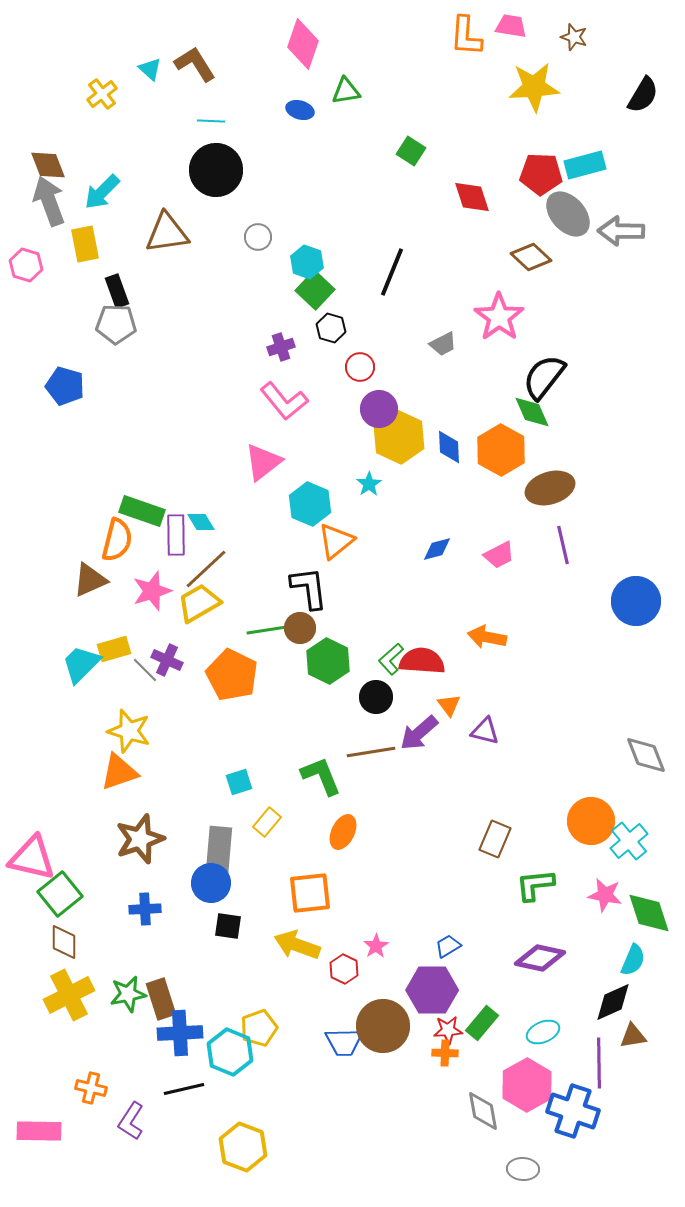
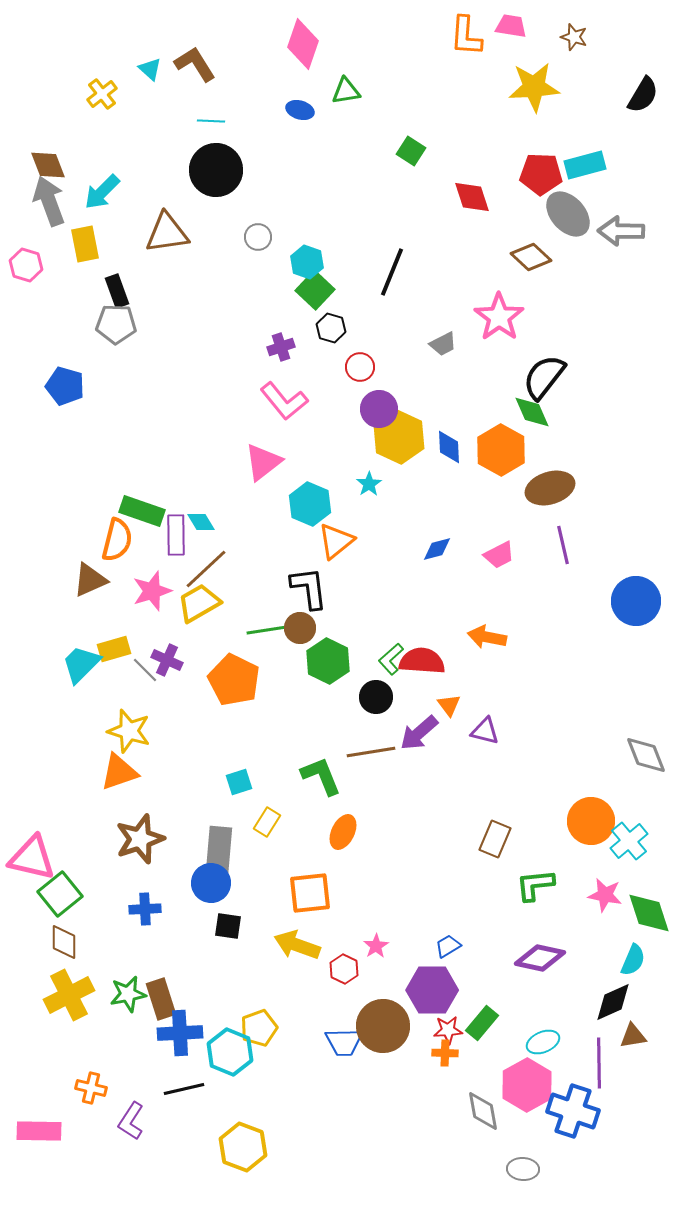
orange pentagon at (232, 675): moved 2 px right, 5 px down
yellow rectangle at (267, 822): rotated 8 degrees counterclockwise
cyan ellipse at (543, 1032): moved 10 px down
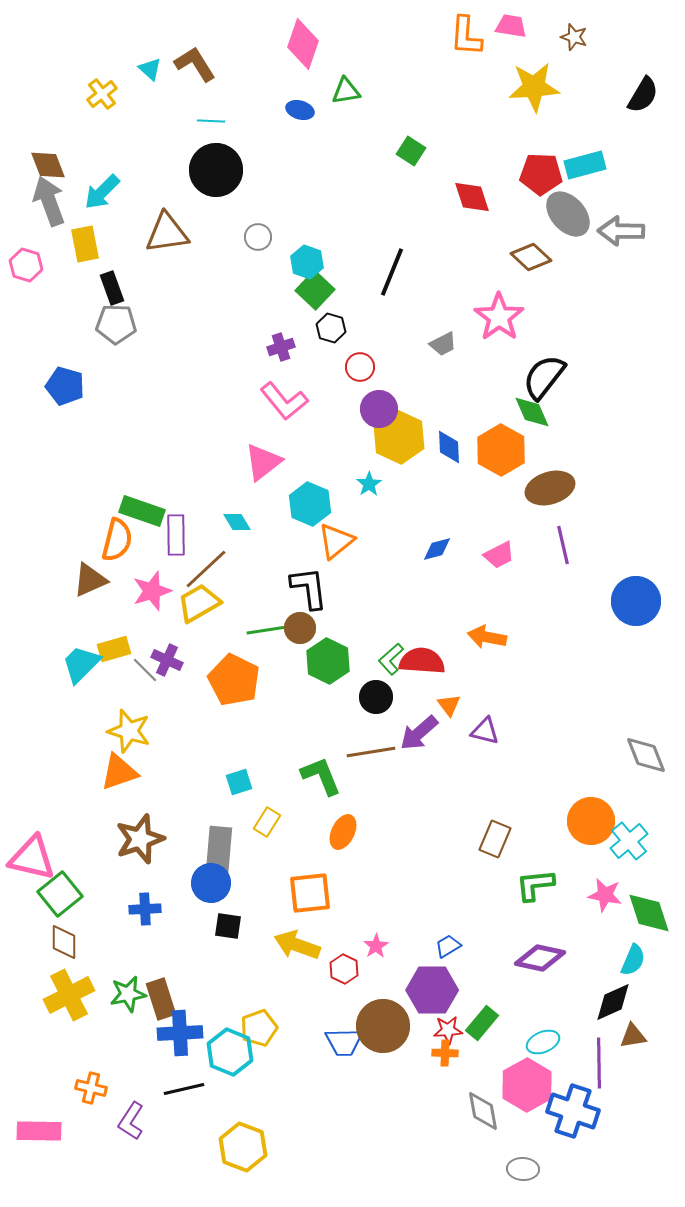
black rectangle at (117, 291): moved 5 px left, 3 px up
cyan diamond at (201, 522): moved 36 px right
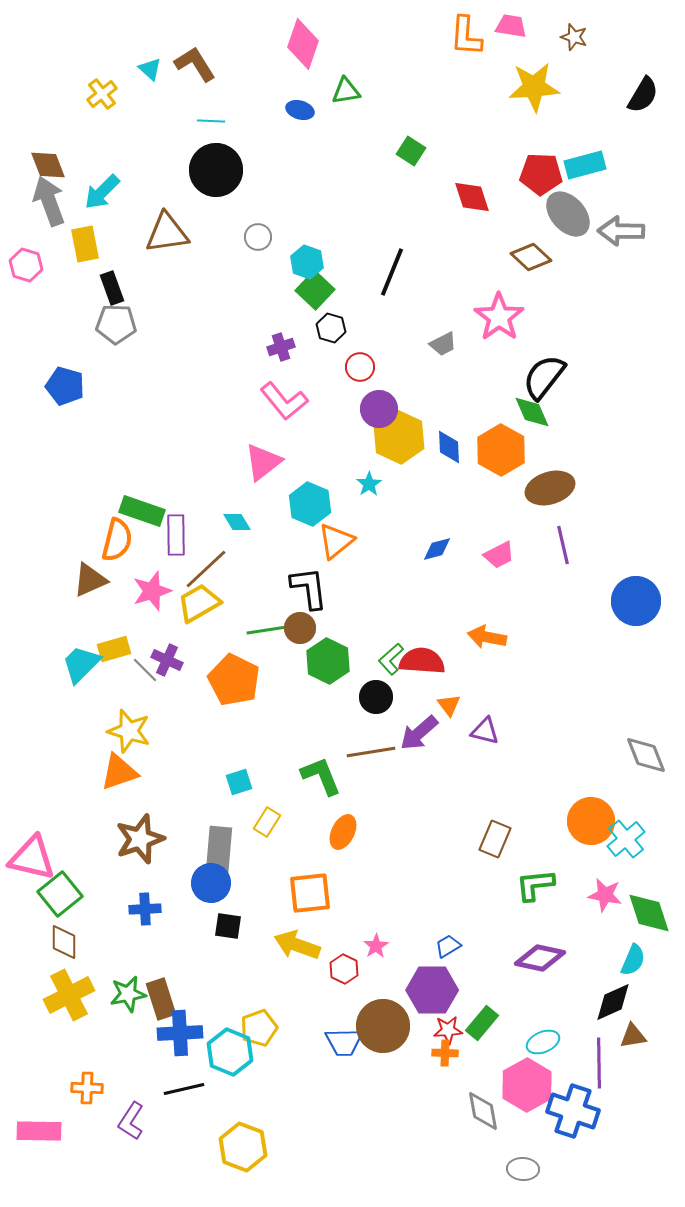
cyan cross at (629, 841): moved 3 px left, 2 px up
orange cross at (91, 1088): moved 4 px left; rotated 12 degrees counterclockwise
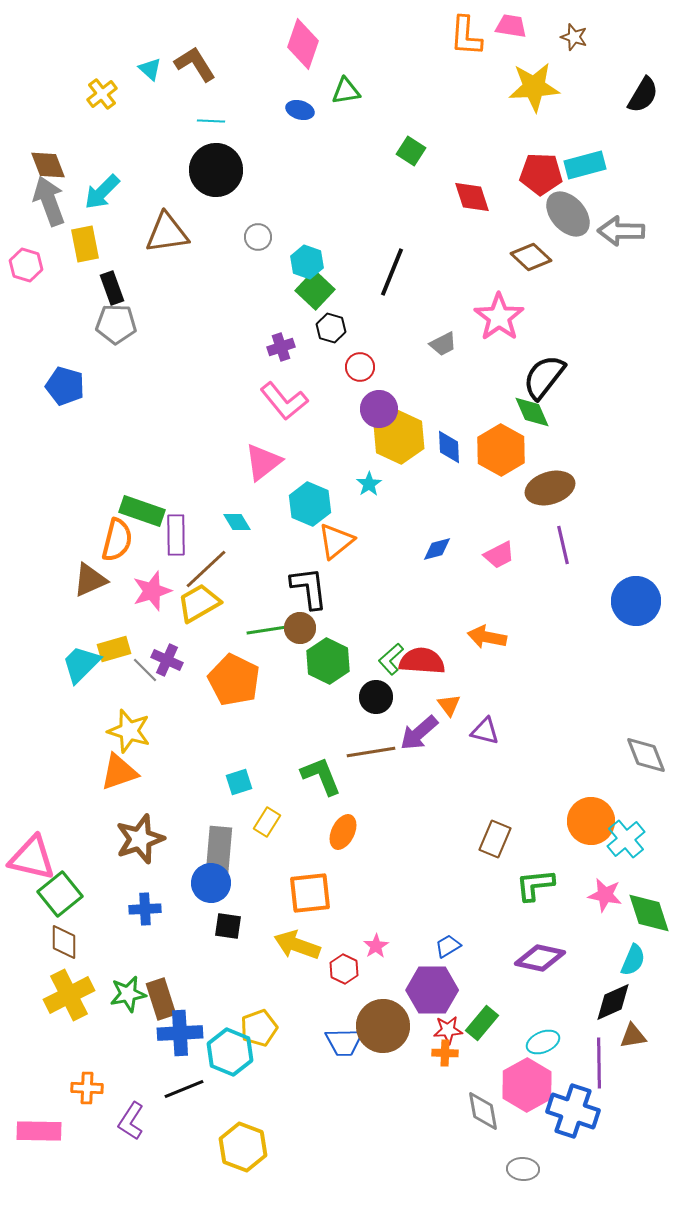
black line at (184, 1089): rotated 9 degrees counterclockwise
